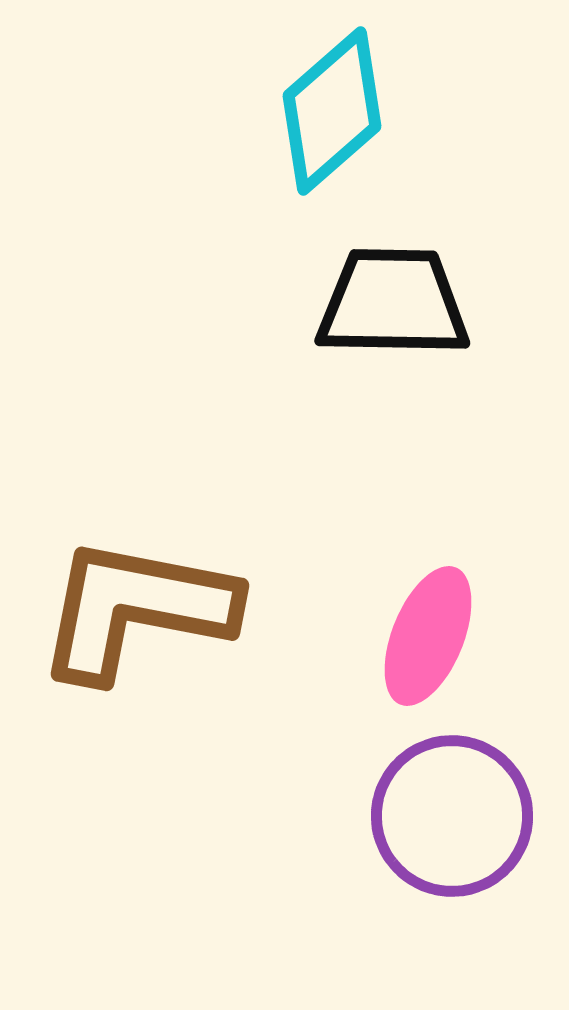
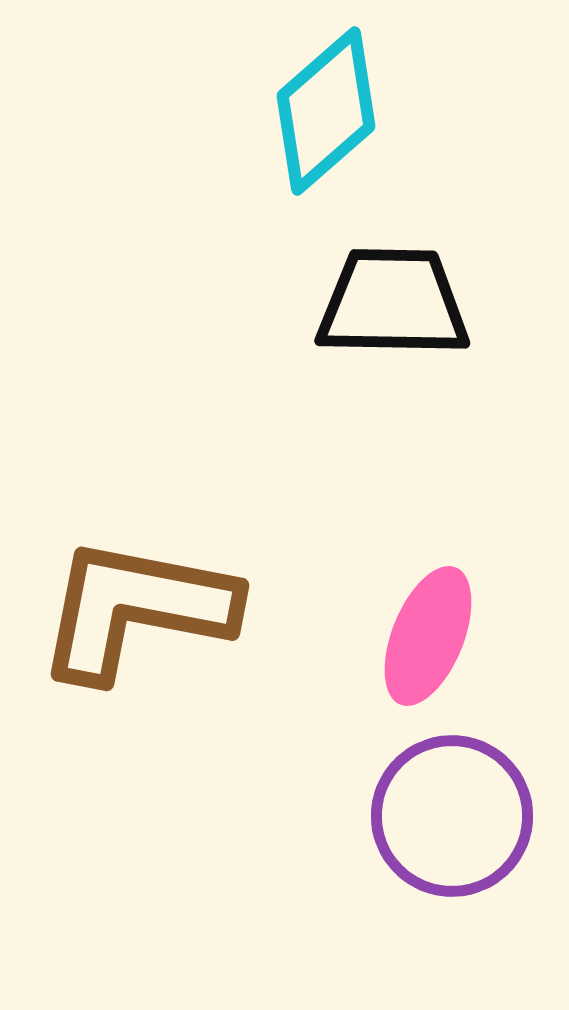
cyan diamond: moved 6 px left
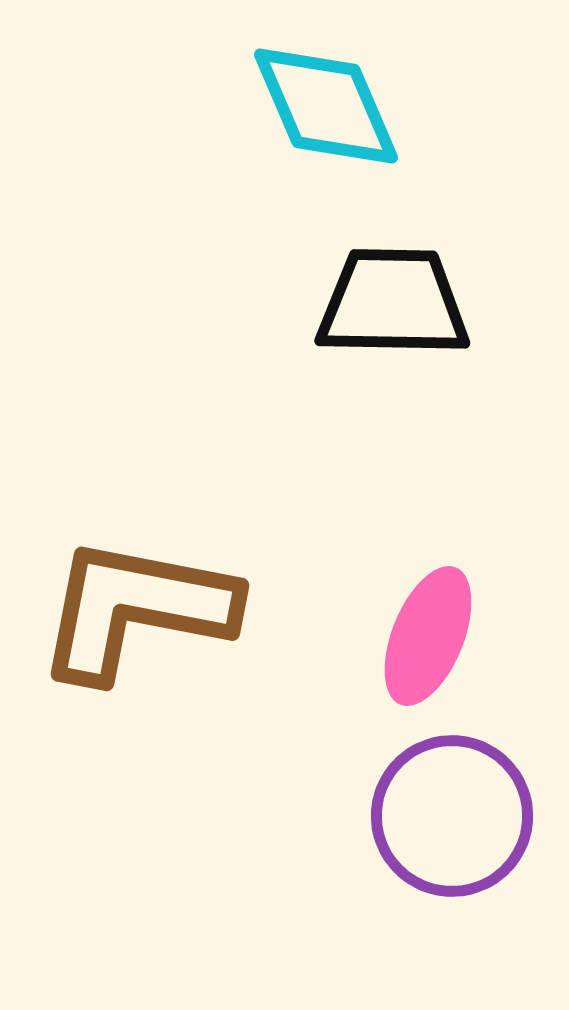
cyan diamond: moved 5 px up; rotated 72 degrees counterclockwise
